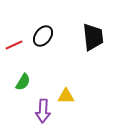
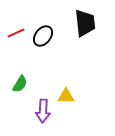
black trapezoid: moved 8 px left, 14 px up
red line: moved 2 px right, 12 px up
green semicircle: moved 3 px left, 2 px down
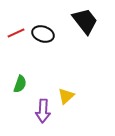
black trapezoid: moved 2 px up; rotated 32 degrees counterclockwise
black ellipse: moved 2 px up; rotated 70 degrees clockwise
green semicircle: rotated 12 degrees counterclockwise
yellow triangle: rotated 42 degrees counterclockwise
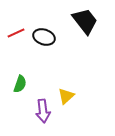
black ellipse: moved 1 px right, 3 px down
purple arrow: rotated 10 degrees counterclockwise
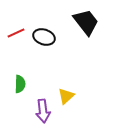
black trapezoid: moved 1 px right, 1 px down
green semicircle: rotated 18 degrees counterclockwise
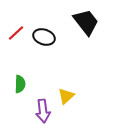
red line: rotated 18 degrees counterclockwise
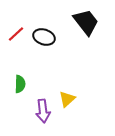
red line: moved 1 px down
yellow triangle: moved 1 px right, 3 px down
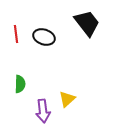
black trapezoid: moved 1 px right, 1 px down
red line: rotated 54 degrees counterclockwise
